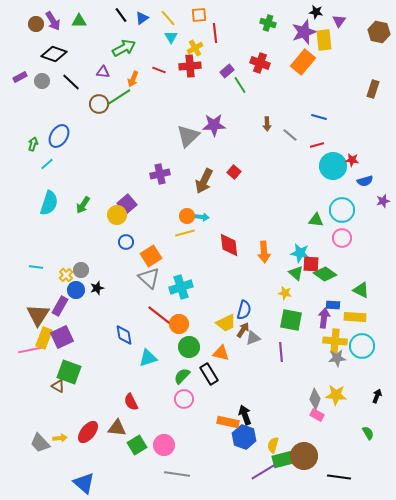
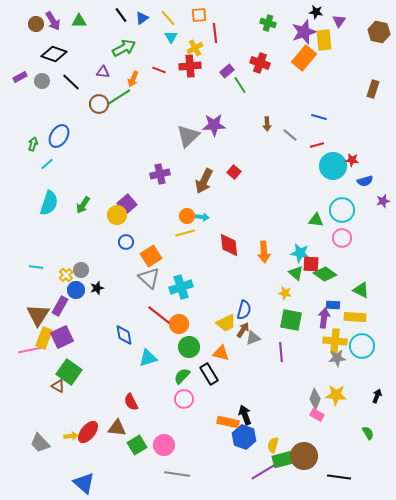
orange rectangle at (303, 62): moved 1 px right, 4 px up
green square at (69, 372): rotated 15 degrees clockwise
yellow arrow at (60, 438): moved 11 px right, 2 px up
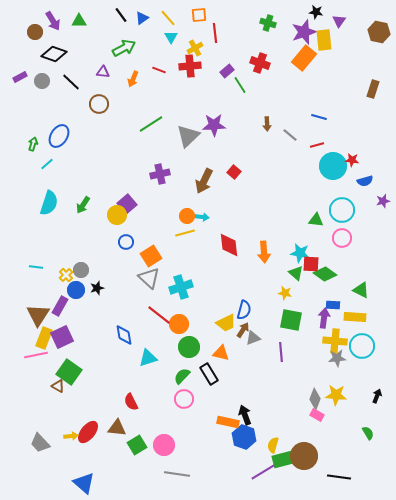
brown circle at (36, 24): moved 1 px left, 8 px down
green line at (119, 97): moved 32 px right, 27 px down
pink line at (30, 350): moved 6 px right, 5 px down
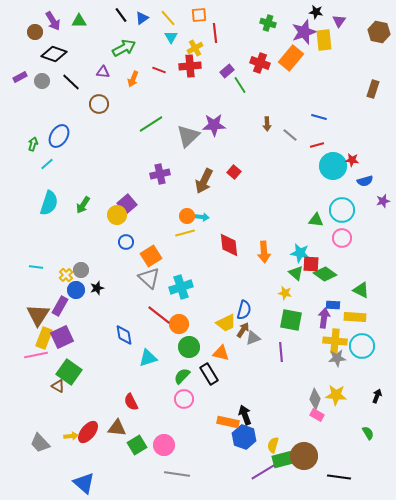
orange rectangle at (304, 58): moved 13 px left
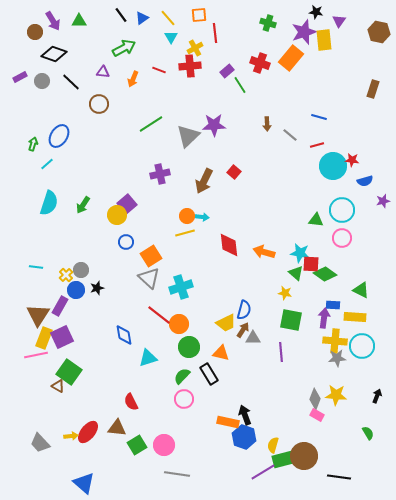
orange arrow at (264, 252): rotated 110 degrees clockwise
gray triangle at (253, 338): rotated 21 degrees clockwise
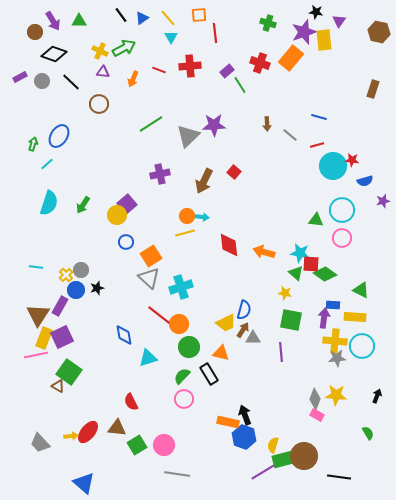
yellow cross at (195, 48): moved 95 px left, 3 px down; rotated 35 degrees counterclockwise
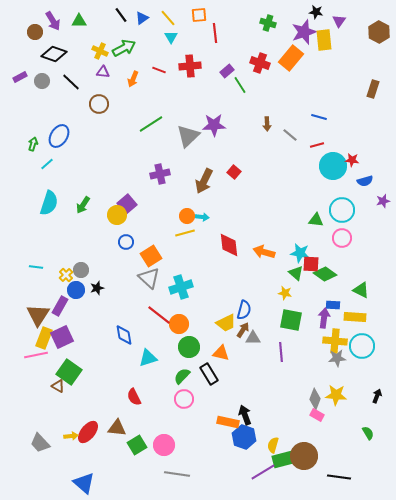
brown hexagon at (379, 32): rotated 15 degrees clockwise
red semicircle at (131, 402): moved 3 px right, 5 px up
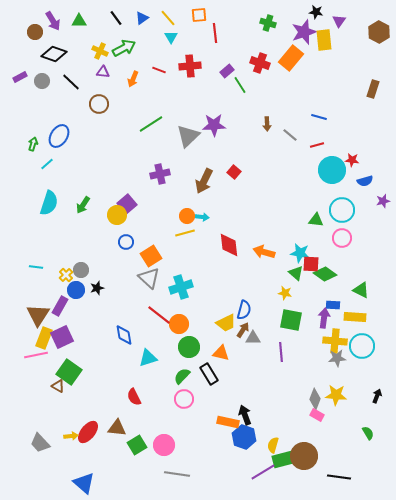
black line at (121, 15): moved 5 px left, 3 px down
cyan circle at (333, 166): moved 1 px left, 4 px down
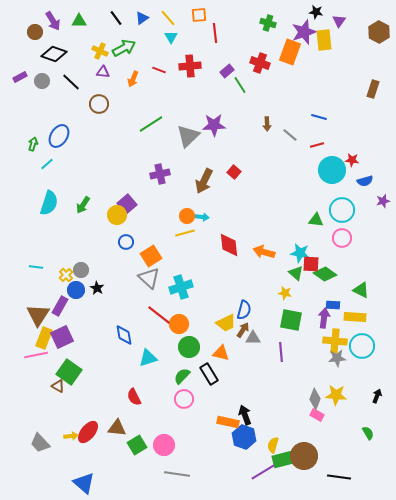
orange rectangle at (291, 58): moved 1 px left, 6 px up; rotated 20 degrees counterclockwise
black star at (97, 288): rotated 24 degrees counterclockwise
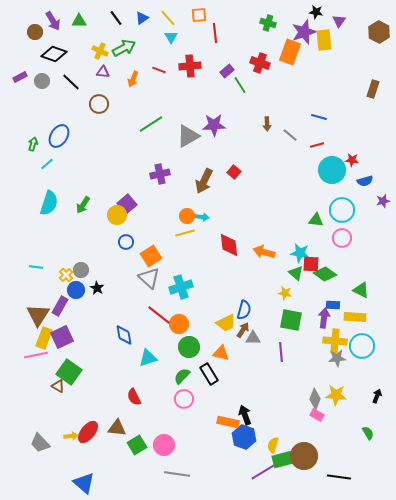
gray triangle at (188, 136): rotated 15 degrees clockwise
